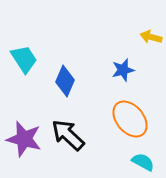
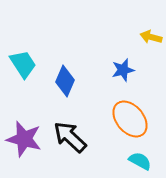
cyan trapezoid: moved 1 px left, 5 px down
black arrow: moved 2 px right, 2 px down
cyan semicircle: moved 3 px left, 1 px up
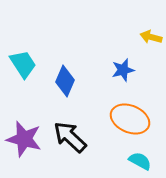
orange ellipse: rotated 27 degrees counterclockwise
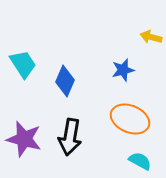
black arrow: rotated 123 degrees counterclockwise
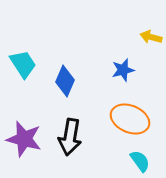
cyan semicircle: rotated 25 degrees clockwise
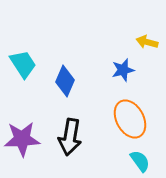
yellow arrow: moved 4 px left, 5 px down
orange ellipse: rotated 39 degrees clockwise
purple star: moved 2 px left; rotated 18 degrees counterclockwise
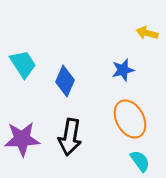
yellow arrow: moved 9 px up
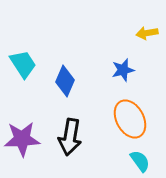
yellow arrow: rotated 25 degrees counterclockwise
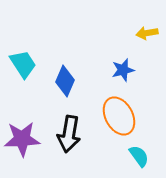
orange ellipse: moved 11 px left, 3 px up
black arrow: moved 1 px left, 3 px up
cyan semicircle: moved 1 px left, 5 px up
